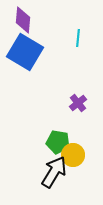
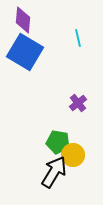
cyan line: rotated 18 degrees counterclockwise
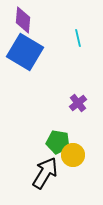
black arrow: moved 9 px left, 1 px down
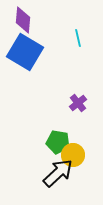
black arrow: moved 13 px right; rotated 16 degrees clockwise
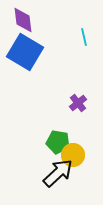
purple diamond: rotated 12 degrees counterclockwise
cyan line: moved 6 px right, 1 px up
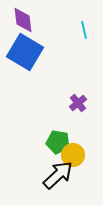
cyan line: moved 7 px up
black arrow: moved 2 px down
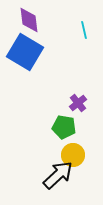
purple diamond: moved 6 px right
green pentagon: moved 6 px right, 15 px up
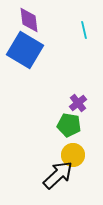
blue square: moved 2 px up
green pentagon: moved 5 px right, 2 px up
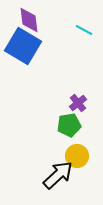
cyan line: rotated 48 degrees counterclockwise
blue square: moved 2 px left, 4 px up
green pentagon: rotated 20 degrees counterclockwise
yellow circle: moved 4 px right, 1 px down
